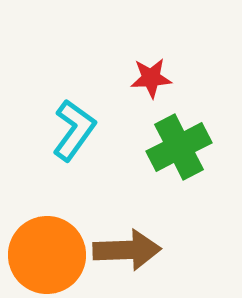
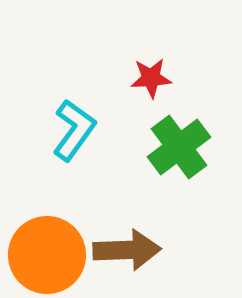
green cross: rotated 10 degrees counterclockwise
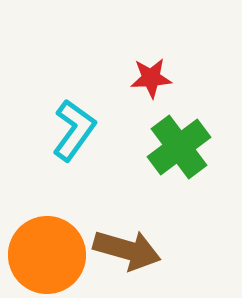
brown arrow: rotated 18 degrees clockwise
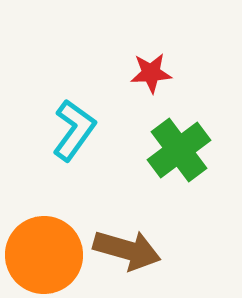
red star: moved 5 px up
green cross: moved 3 px down
orange circle: moved 3 px left
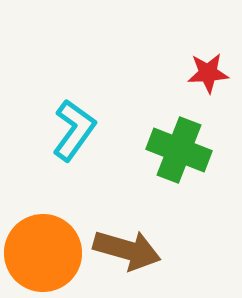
red star: moved 57 px right
green cross: rotated 32 degrees counterclockwise
orange circle: moved 1 px left, 2 px up
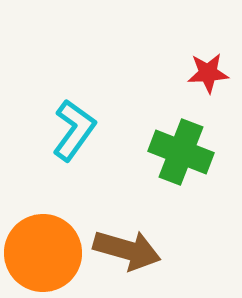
green cross: moved 2 px right, 2 px down
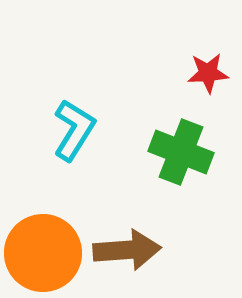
cyan L-shape: rotated 4 degrees counterclockwise
brown arrow: rotated 20 degrees counterclockwise
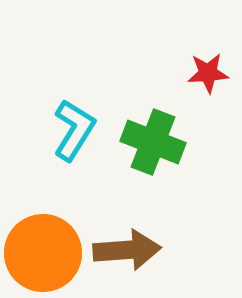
green cross: moved 28 px left, 10 px up
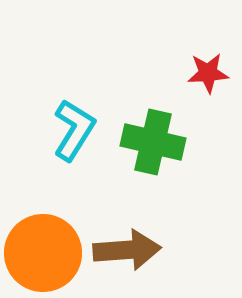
green cross: rotated 8 degrees counterclockwise
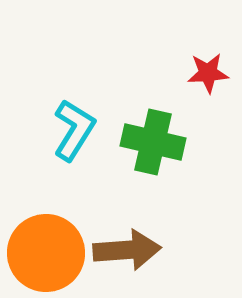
orange circle: moved 3 px right
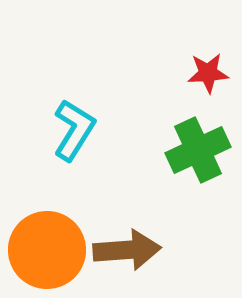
green cross: moved 45 px right, 8 px down; rotated 38 degrees counterclockwise
orange circle: moved 1 px right, 3 px up
